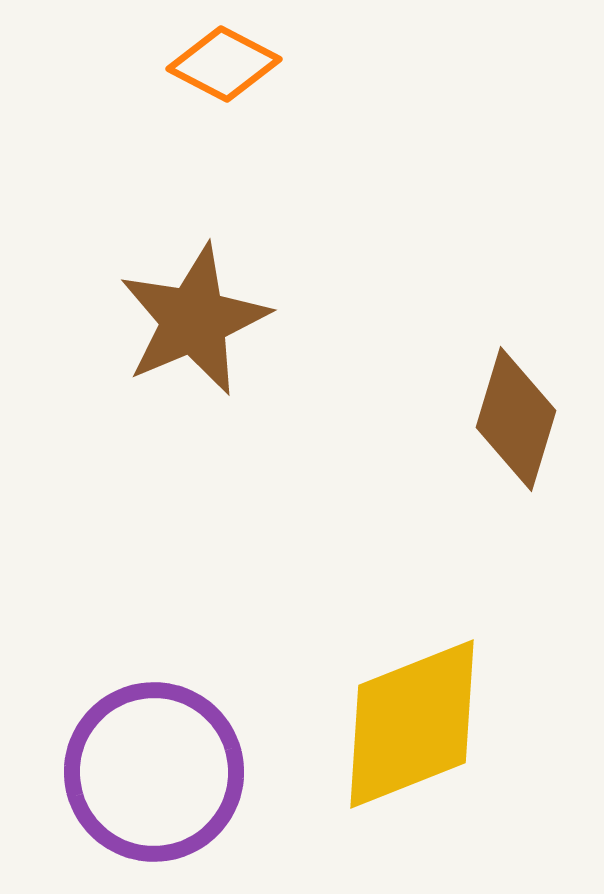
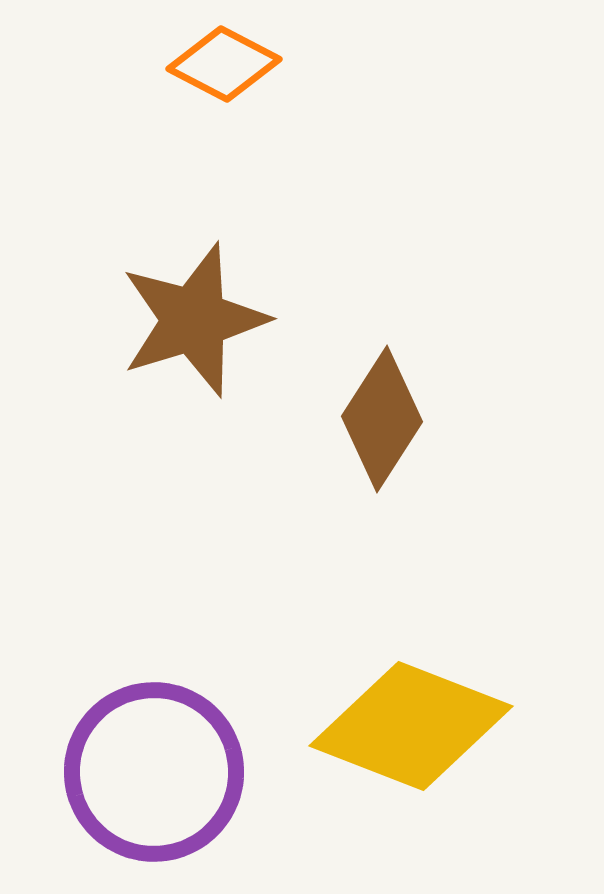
brown star: rotated 6 degrees clockwise
brown diamond: moved 134 px left; rotated 16 degrees clockwise
yellow diamond: moved 1 px left, 2 px down; rotated 43 degrees clockwise
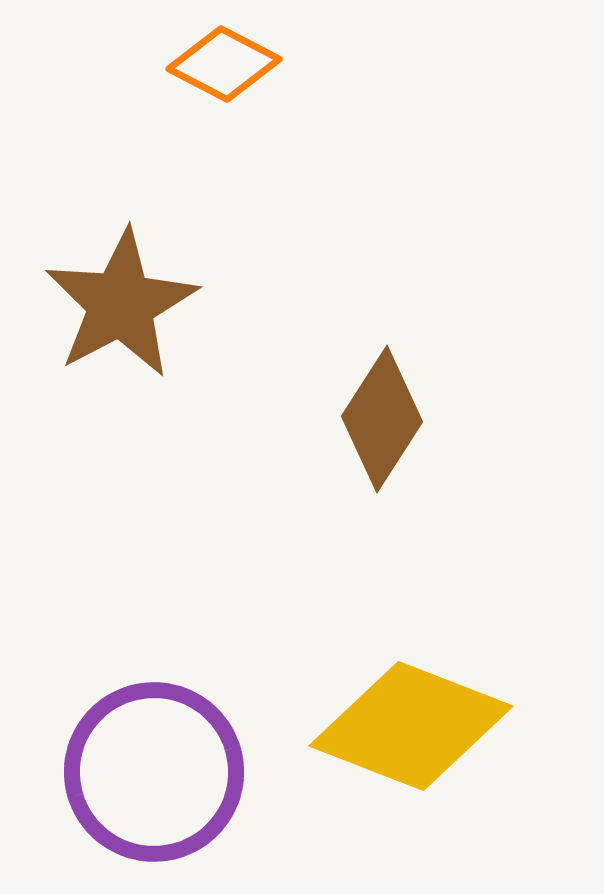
brown star: moved 73 px left, 16 px up; rotated 11 degrees counterclockwise
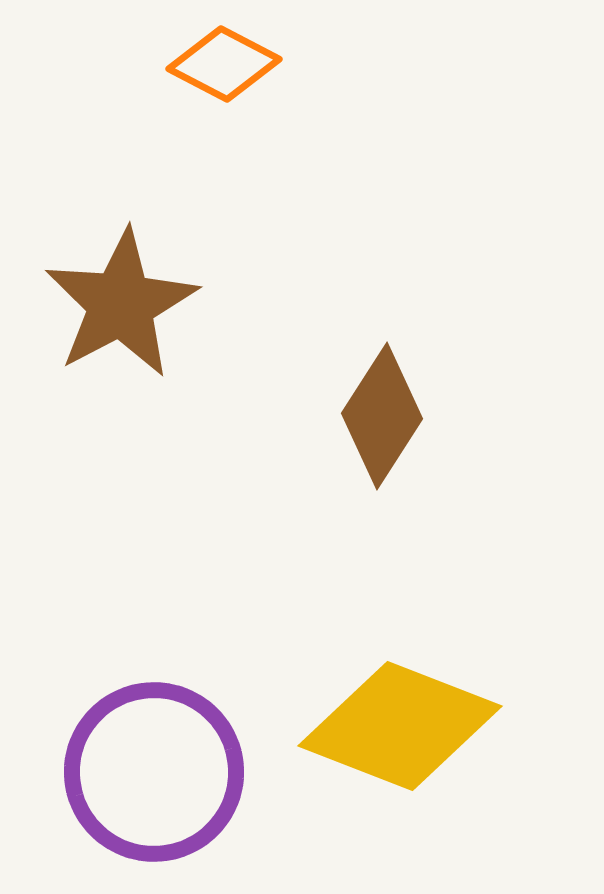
brown diamond: moved 3 px up
yellow diamond: moved 11 px left
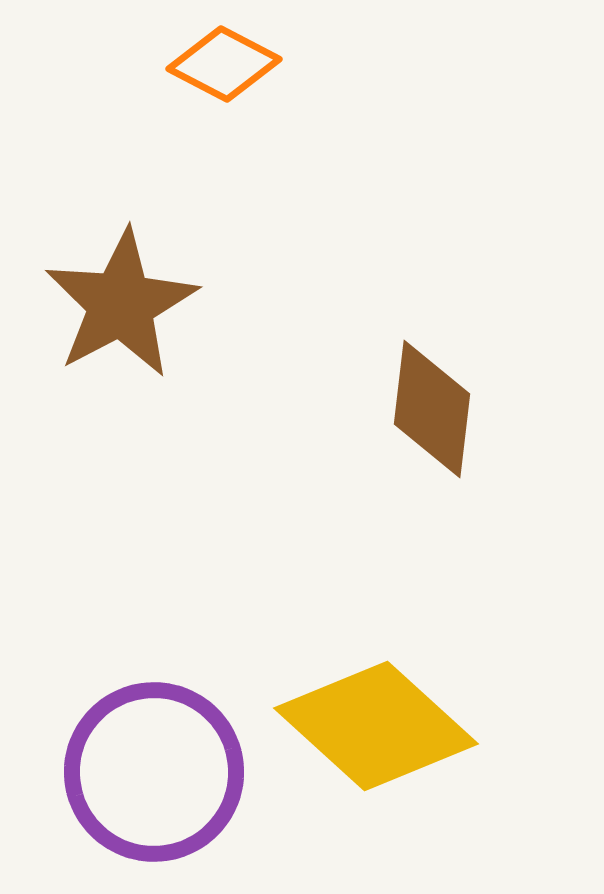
brown diamond: moved 50 px right, 7 px up; rotated 26 degrees counterclockwise
yellow diamond: moved 24 px left; rotated 21 degrees clockwise
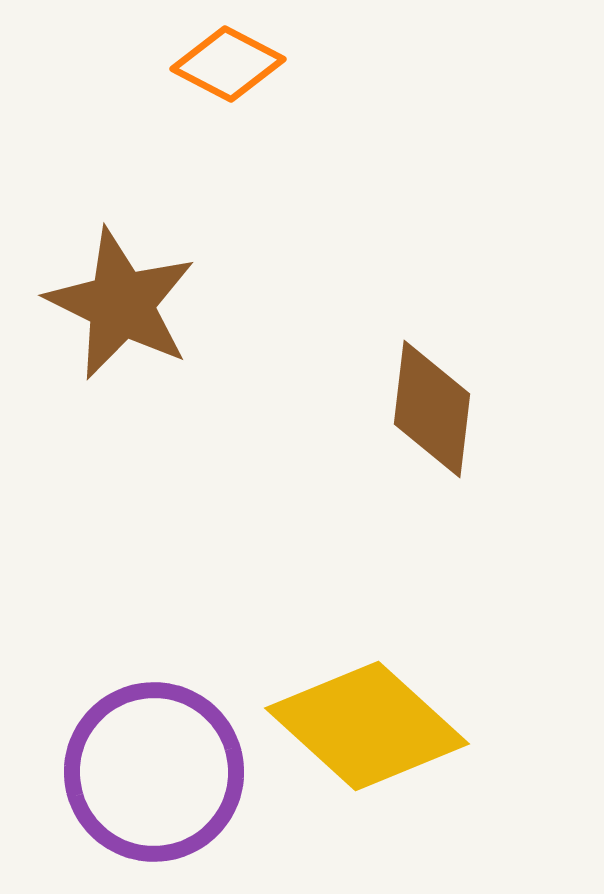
orange diamond: moved 4 px right
brown star: rotated 18 degrees counterclockwise
yellow diamond: moved 9 px left
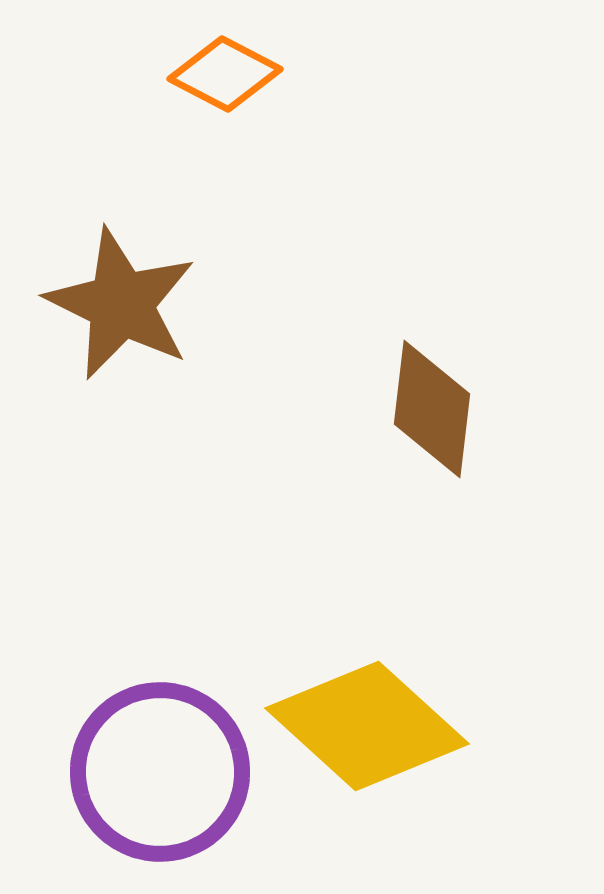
orange diamond: moved 3 px left, 10 px down
purple circle: moved 6 px right
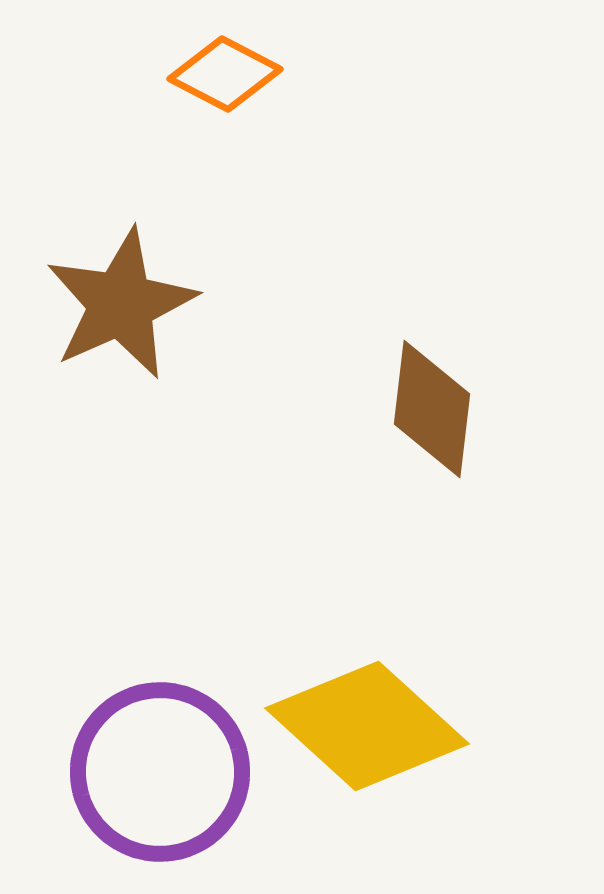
brown star: rotated 22 degrees clockwise
